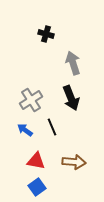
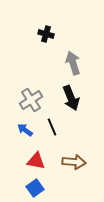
blue square: moved 2 px left, 1 px down
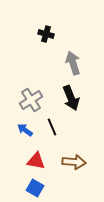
blue square: rotated 24 degrees counterclockwise
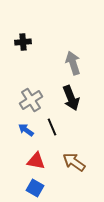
black cross: moved 23 px left, 8 px down; rotated 21 degrees counterclockwise
blue arrow: moved 1 px right
brown arrow: rotated 150 degrees counterclockwise
